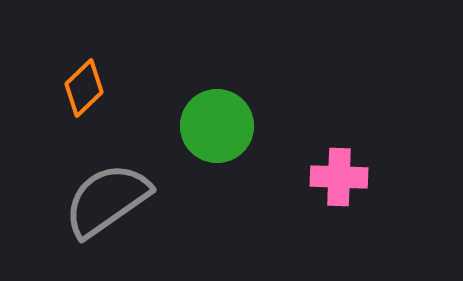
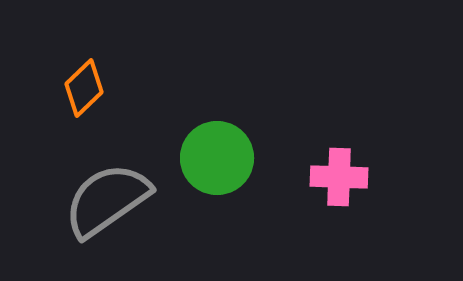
green circle: moved 32 px down
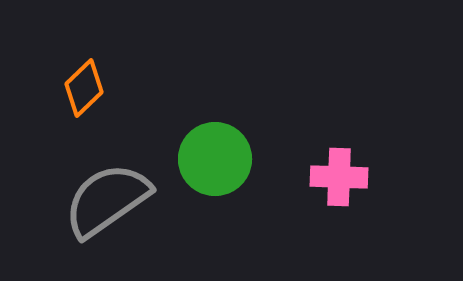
green circle: moved 2 px left, 1 px down
